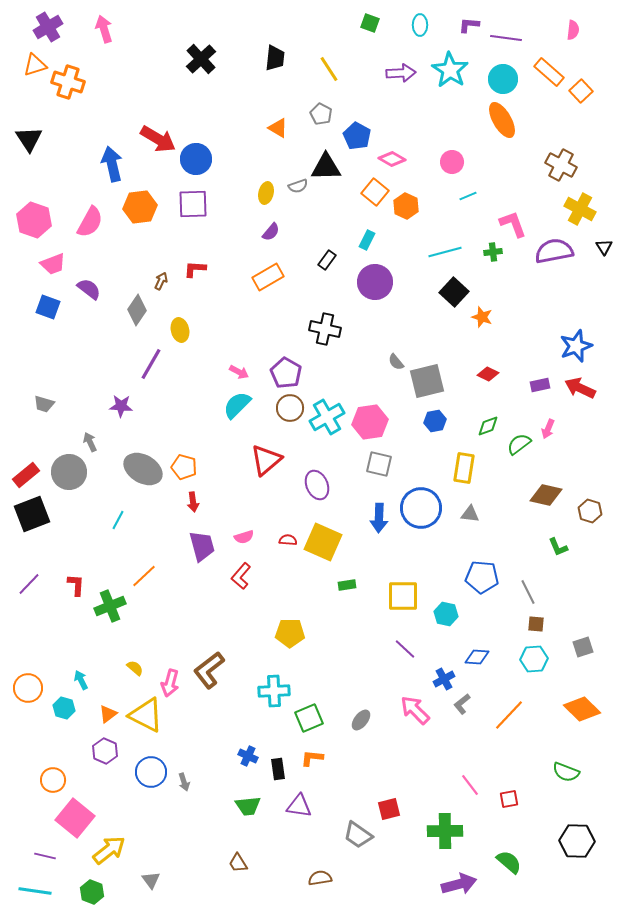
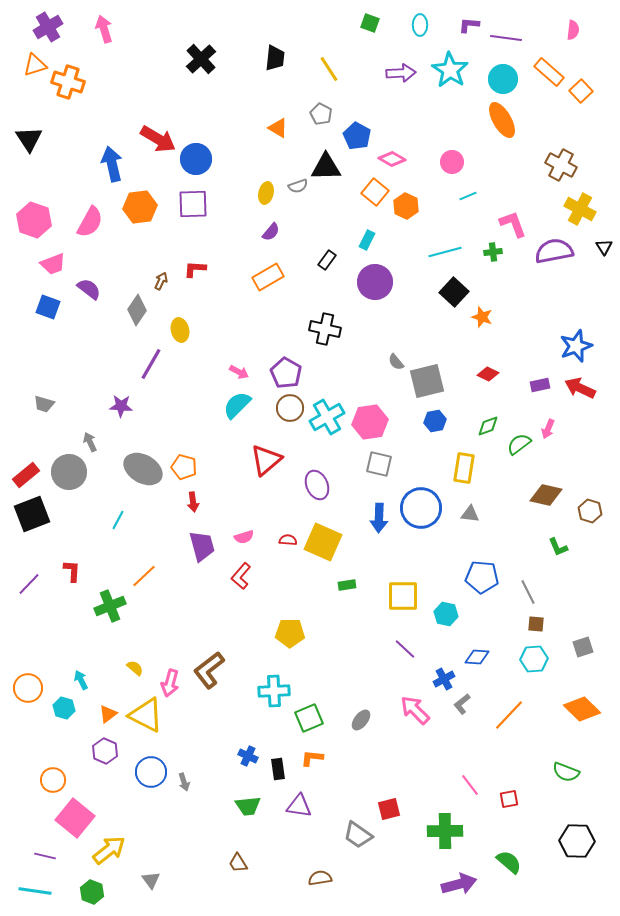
red L-shape at (76, 585): moved 4 px left, 14 px up
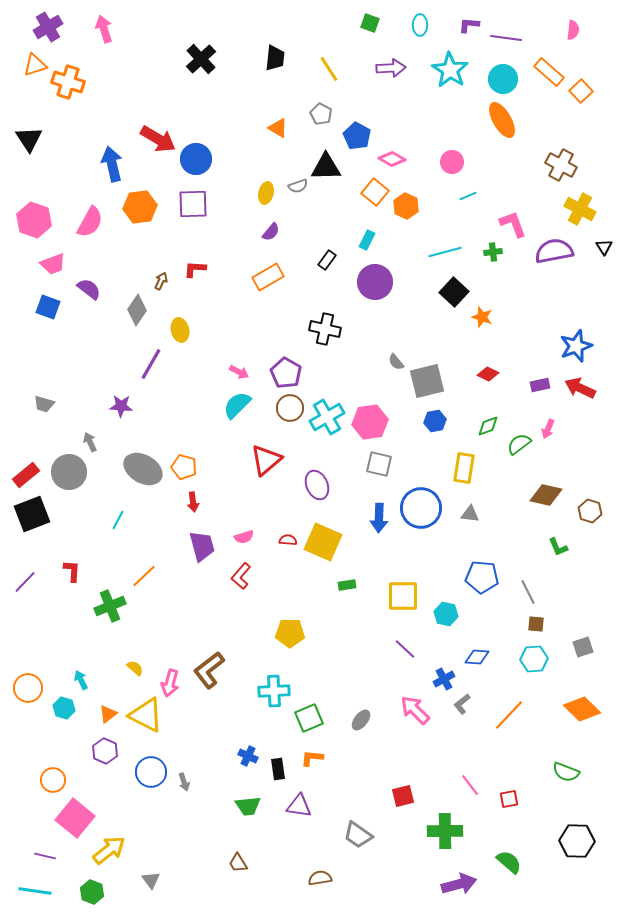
purple arrow at (401, 73): moved 10 px left, 5 px up
purple line at (29, 584): moved 4 px left, 2 px up
red square at (389, 809): moved 14 px right, 13 px up
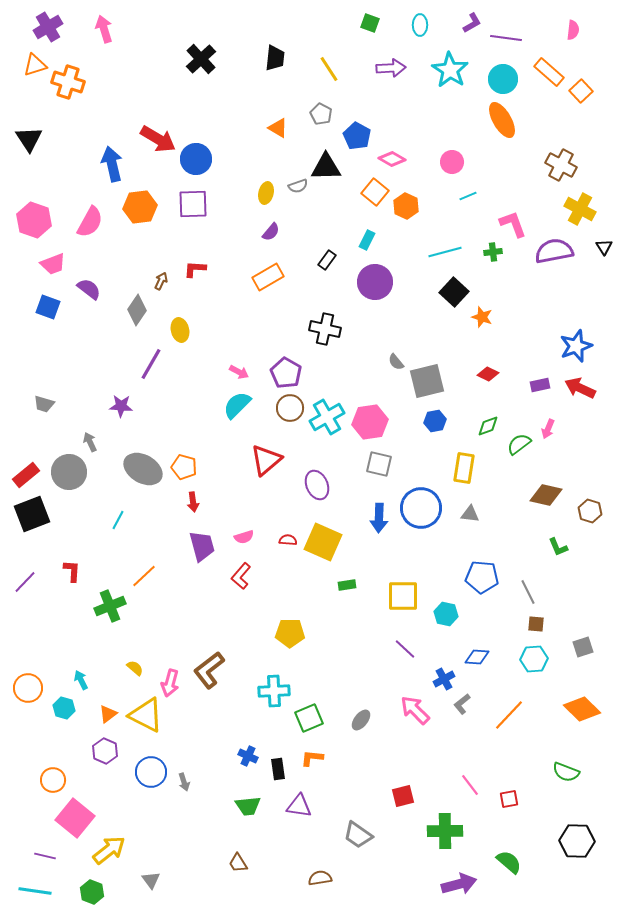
purple L-shape at (469, 25): moved 3 px right, 2 px up; rotated 145 degrees clockwise
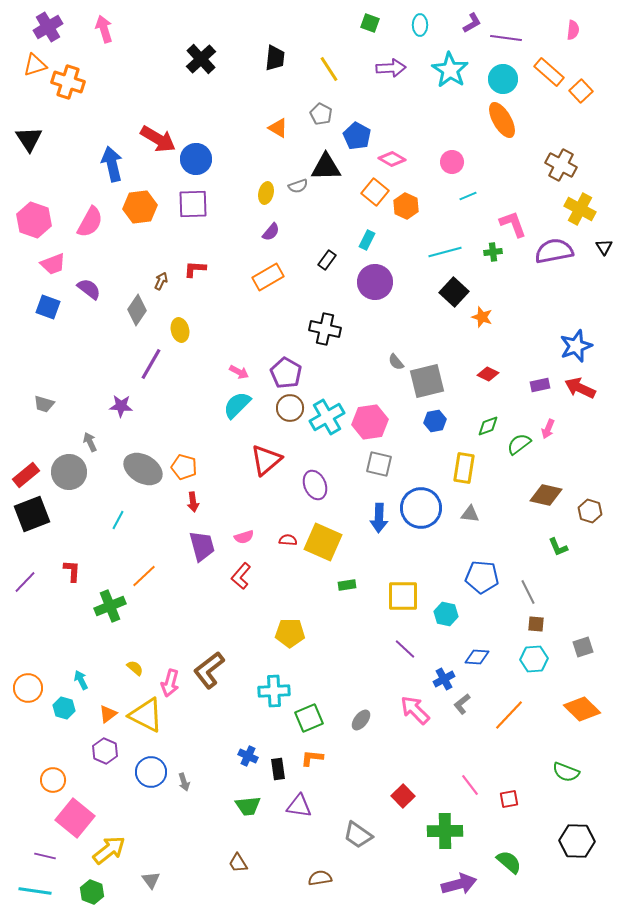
purple ellipse at (317, 485): moved 2 px left
red square at (403, 796): rotated 30 degrees counterclockwise
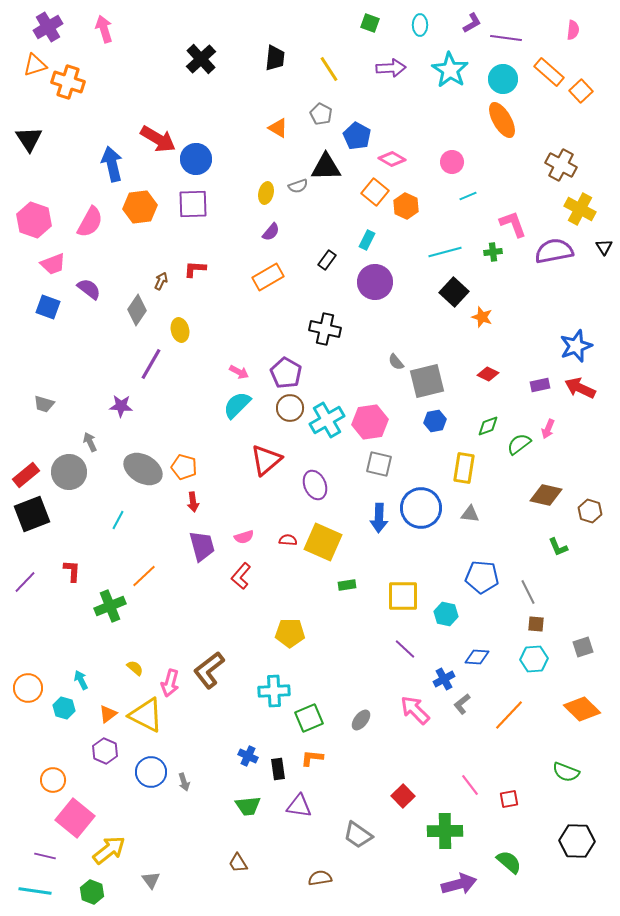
cyan cross at (327, 417): moved 3 px down
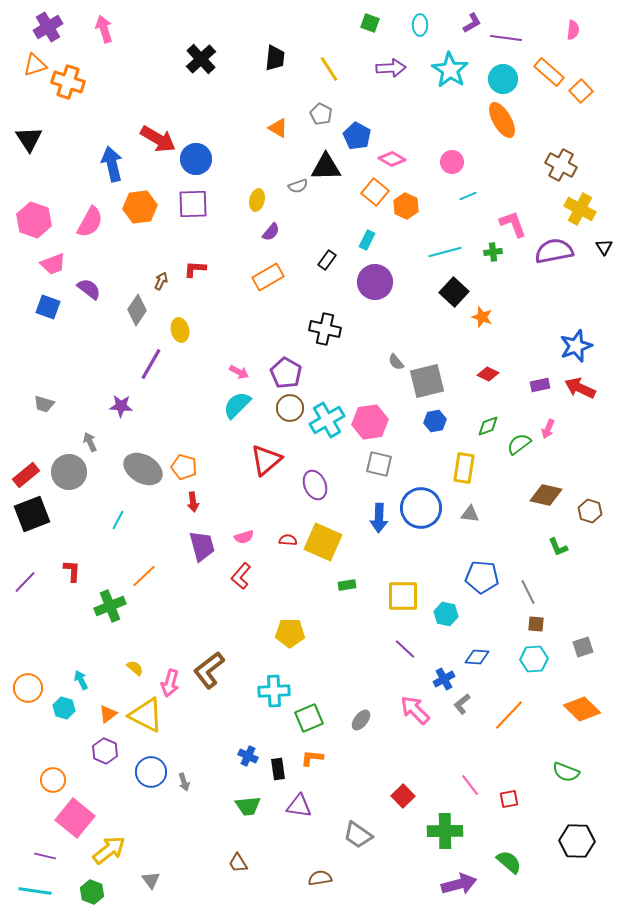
yellow ellipse at (266, 193): moved 9 px left, 7 px down
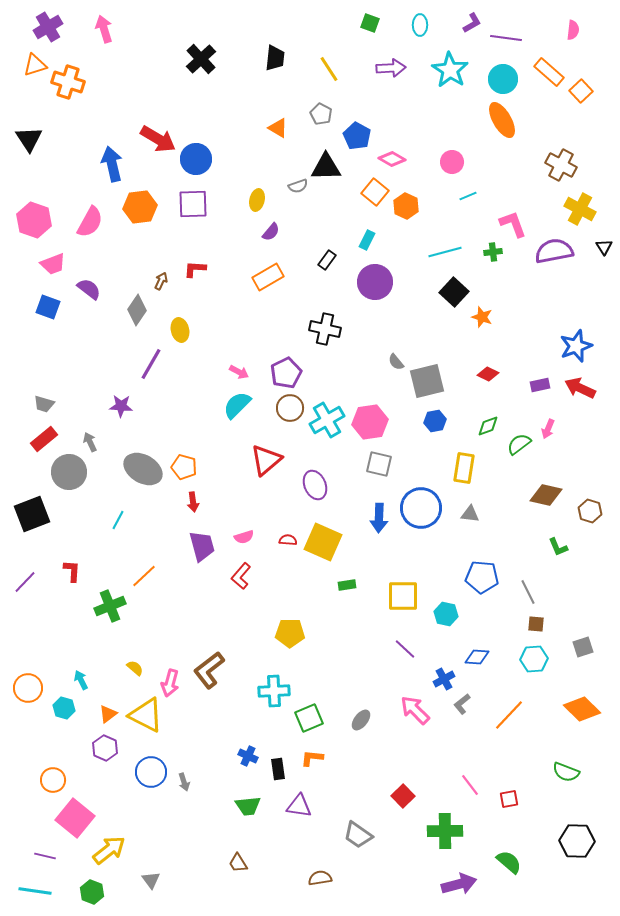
purple pentagon at (286, 373): rotated 16 degrees clockwise
red rectangle at (26, 475): moved 18 px right, 36 px up
purple hexagon at (105, 751): moved 3 px up
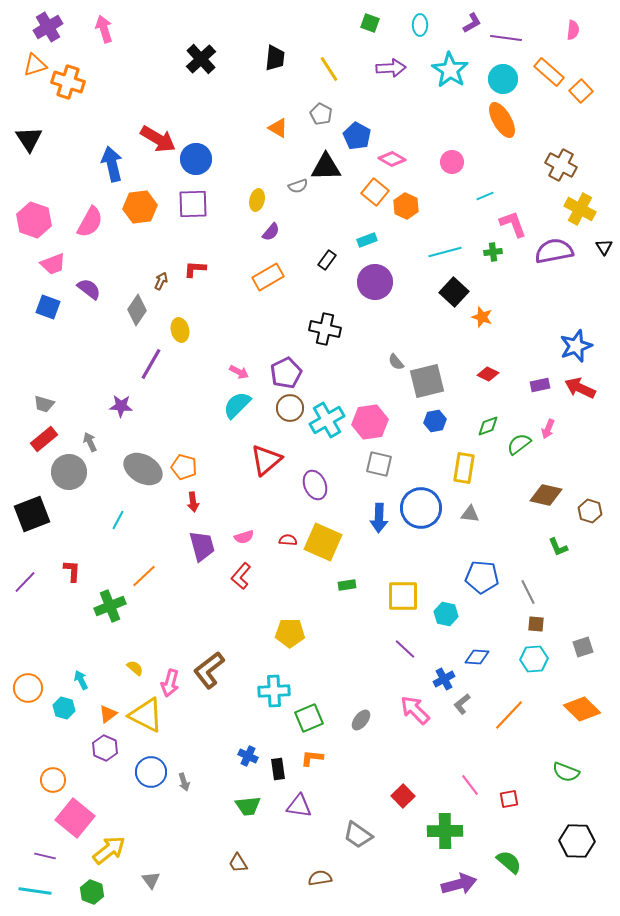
cyan line at (468, 196): moved 17 px right
cyan rectangle at (367, 240): rotated 42 degrees clockwise
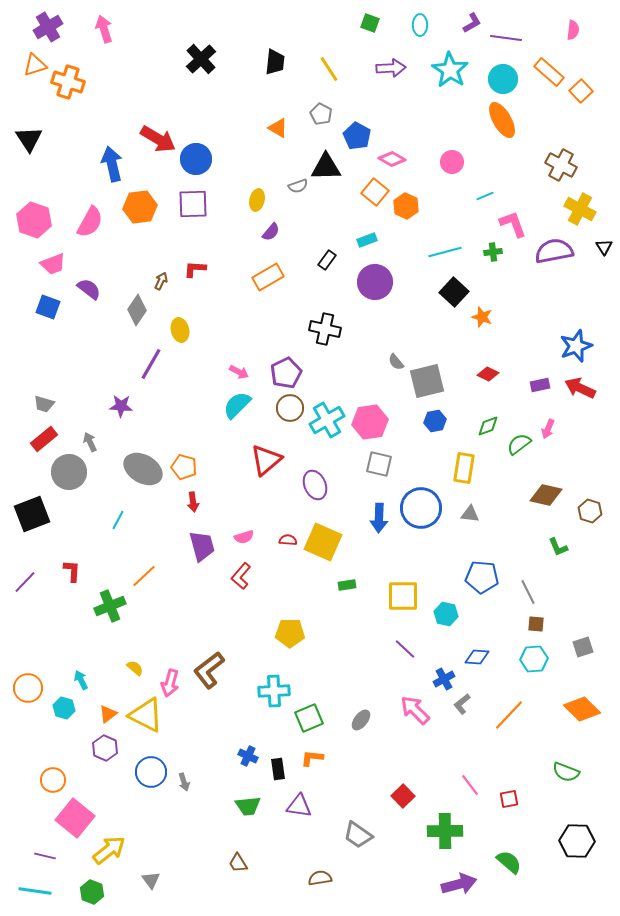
black trapezoid at (275, 58): moved 4 px down
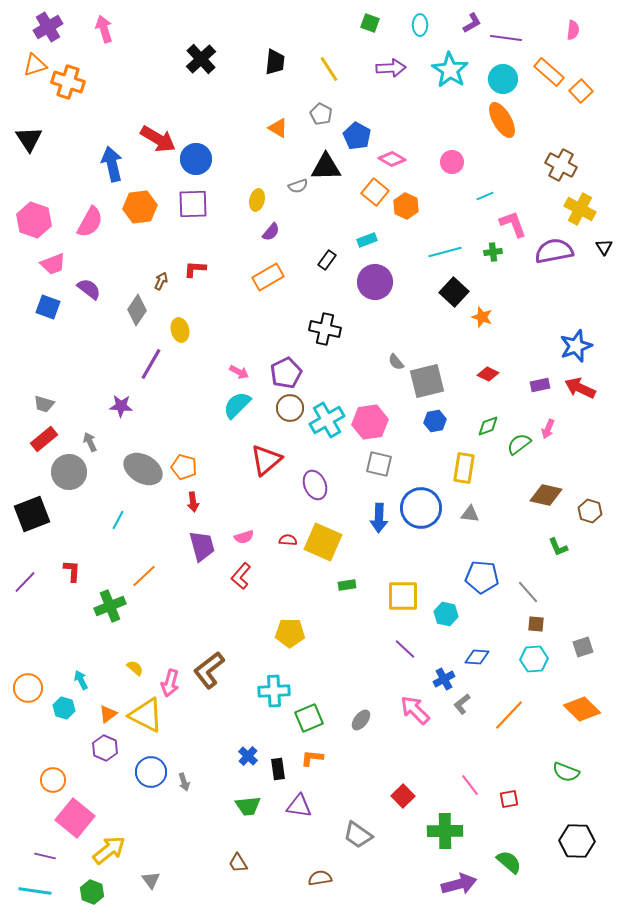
gray line at (528, 592): rotated 15 degrees counterclockwise
blue cross at (248, 756): rotated 18 degrees clockwise
